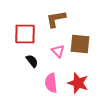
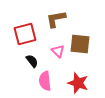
red square: rotated 15 degrees counterclockwise
pink semicircle: moved 6 px left, 2 px up
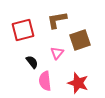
brown L-shape: moved 1 px right, 1 px down
red square: moved 2 px left, 4 px up
brown square: moved 4 px up; rotated 25 degrees counterclockwise
pink triangle: moved 1 px left, 2 px down; rotated 24 degrees clockwise
black semicircle: moved 1 px down
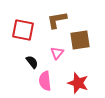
red square: rotated 25 degrees clockwise
brown square: rotated 10 degrees clockwise
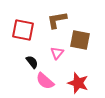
brown square: rotated 20 degrees clockwise
pink semicircle: rotated 42 degrees counterclockwise
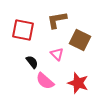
brown square: rotated 15 degrees clockwise
pink triangle: moved 1 px down; rotated 24 degrees counterclockwise
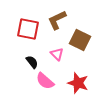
brown L-shape: rotated 15 degrees counterclockwise
red square: moved 5 px right, 1 px up
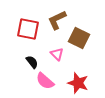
brown square: moved 1 px left, 2 px up
